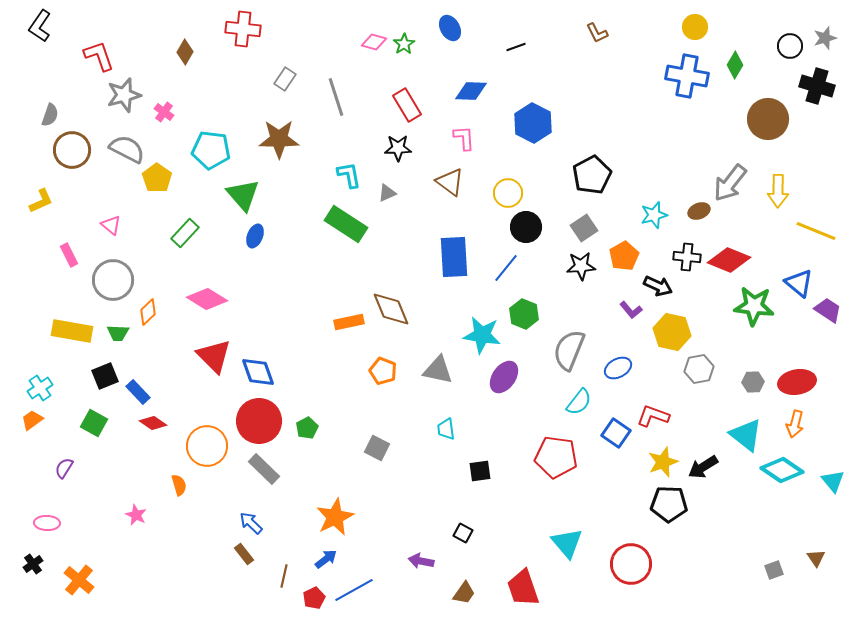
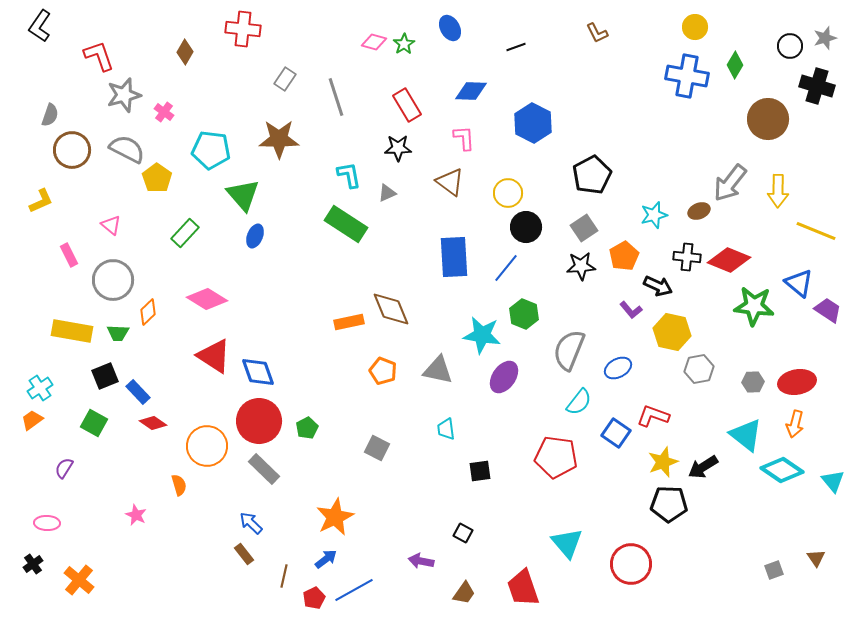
red triangle at (214, 356): rotated 12 degrees counterclockwise
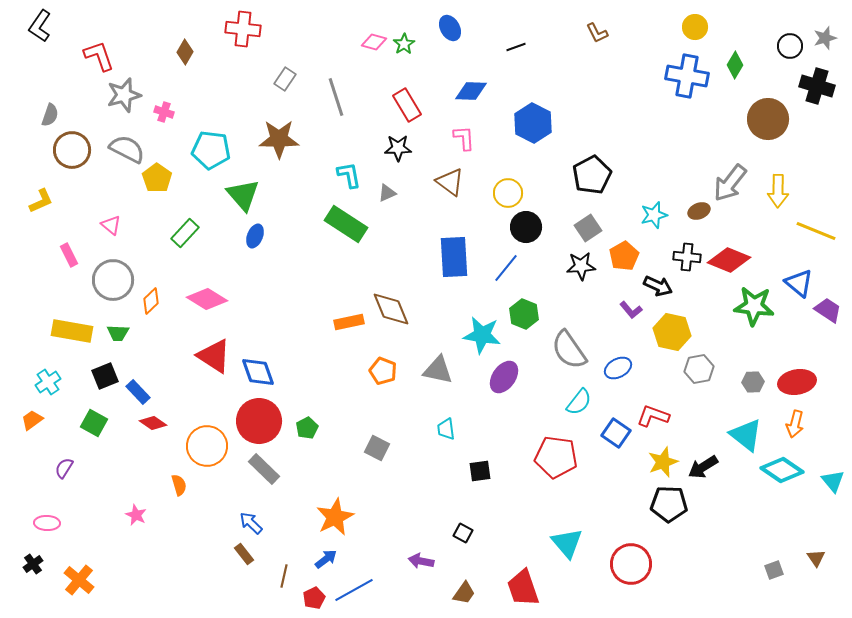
pink cross at (164, 112): rotated 18 degrees counterclockwise
gray square at (584, 228): moved 4 px right
orange diamond at (148, 312): moved 3 px right, 11 px up
gray semicircle at (569, 350): rotated 57 degrees counterclockwise
cyan cross at (40, 388): moved 8 px right, 6 px up
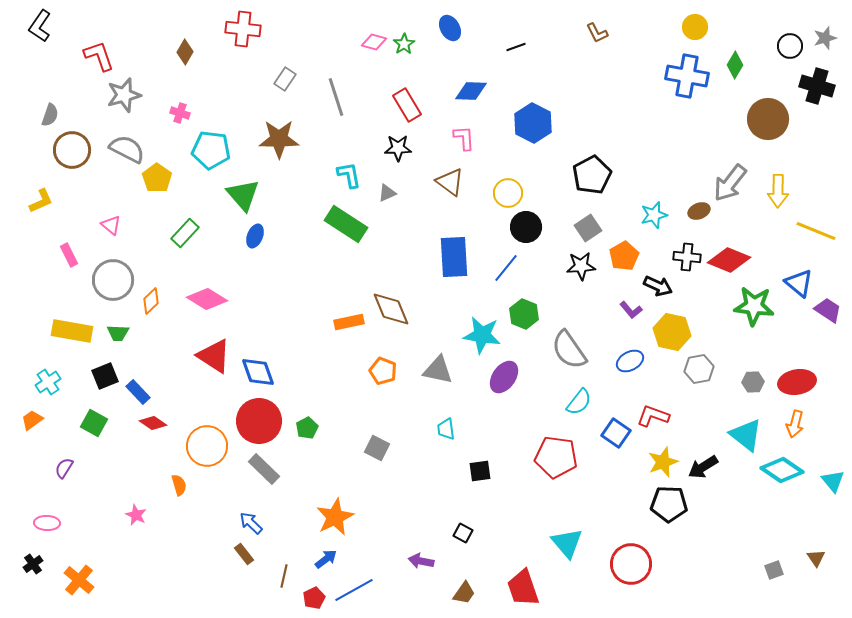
pink cross at (164, 112): moved 16 px right, 1 px down
blue ellipse at (618, 368): moved 12 px right, 7 px up
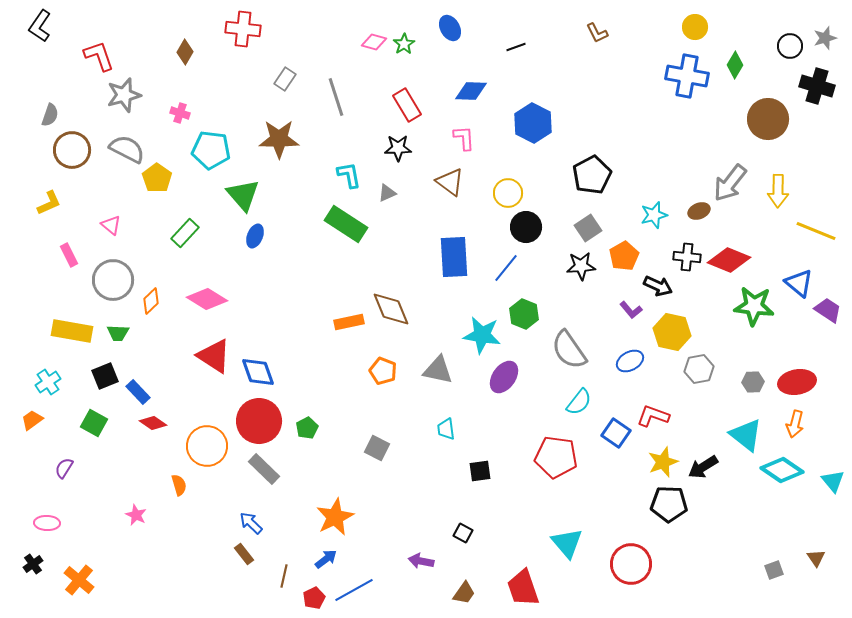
yellow L-shape at (41, 201): moved 8 px right, 2 px down
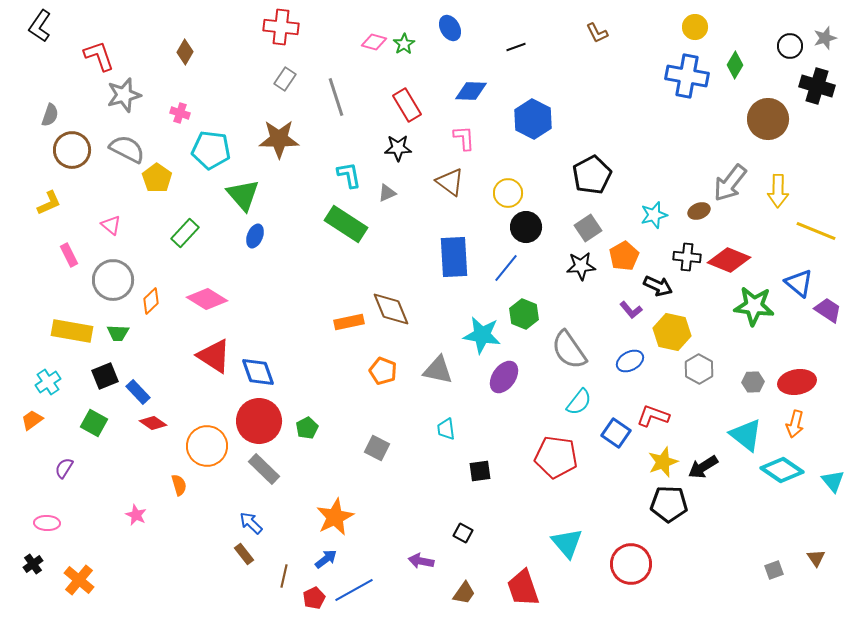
red cross at (243, 29): moved 38 px right, 2 px up
blue hexagon at (533, 123): moved 4 px up
gray hexagon at (699, 369): rotated 20 degrees counterclockwise
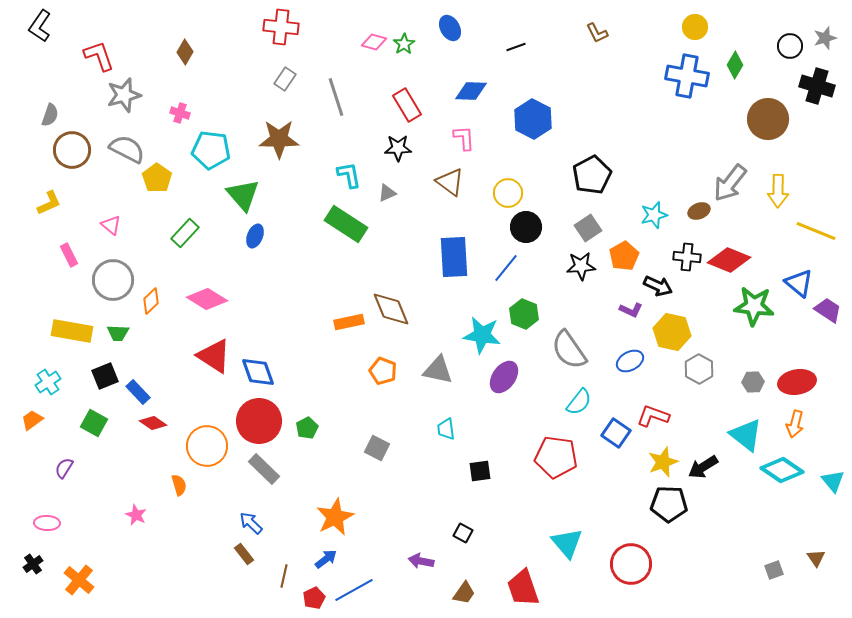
purple L-shape at (631, 310): rotated 25 degrees counterclockwise
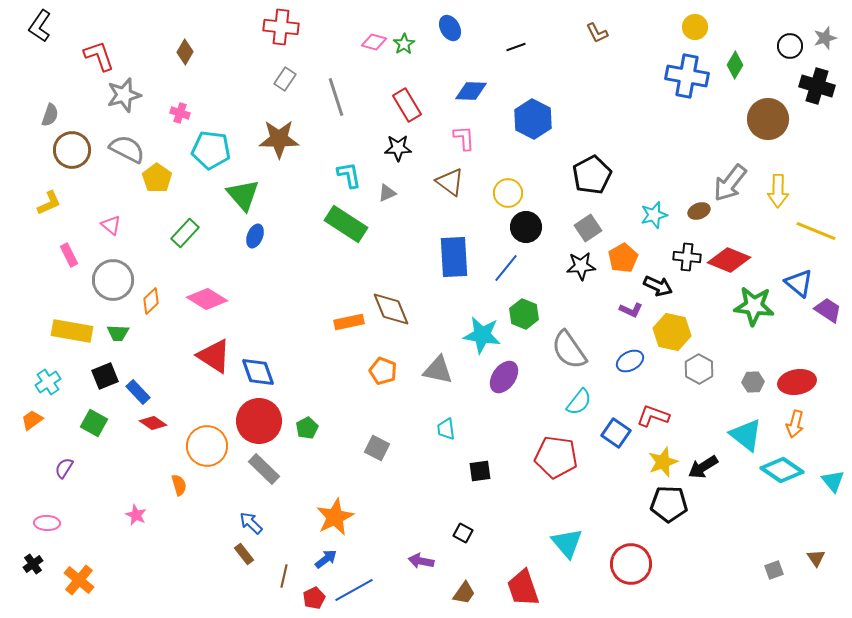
orange pentagon at (624, 256): moved 1 px left, 2 px down
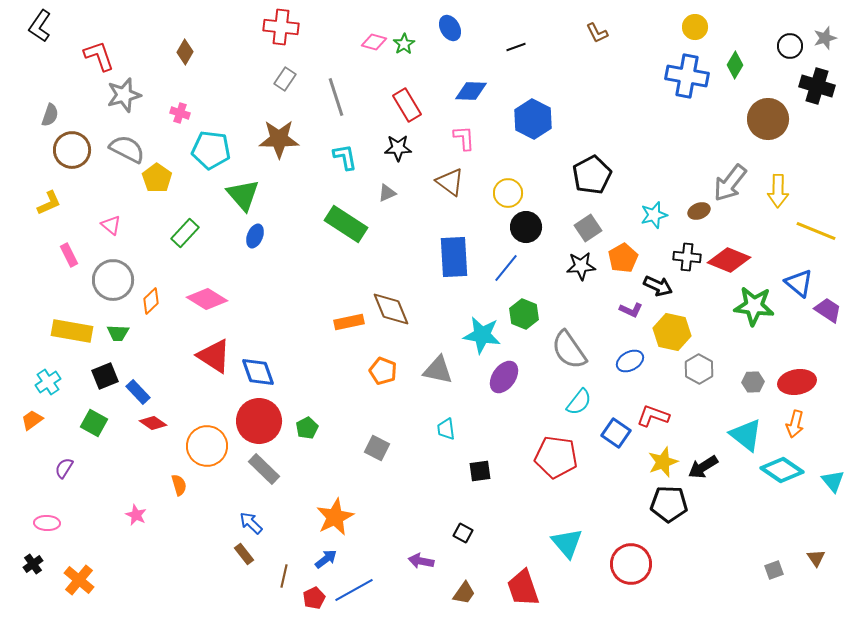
cyan L-shape at (349, 175): moved 4 px left, 18 px up
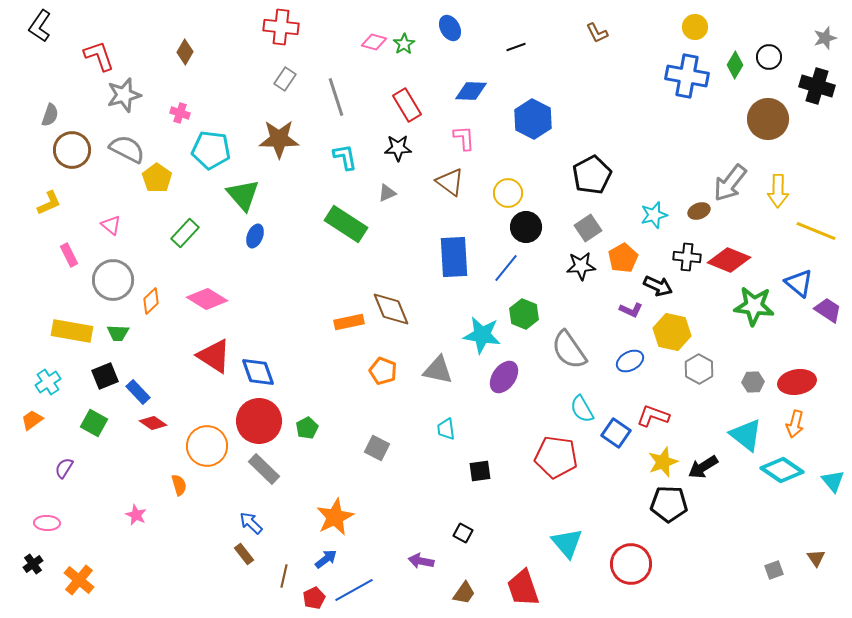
black circle at (790, 46): moved 21 px left, 11 px down
cyan semicircle at (579, 402): moved 3 px right, 7 px down; rotated 112 degrees clockwise
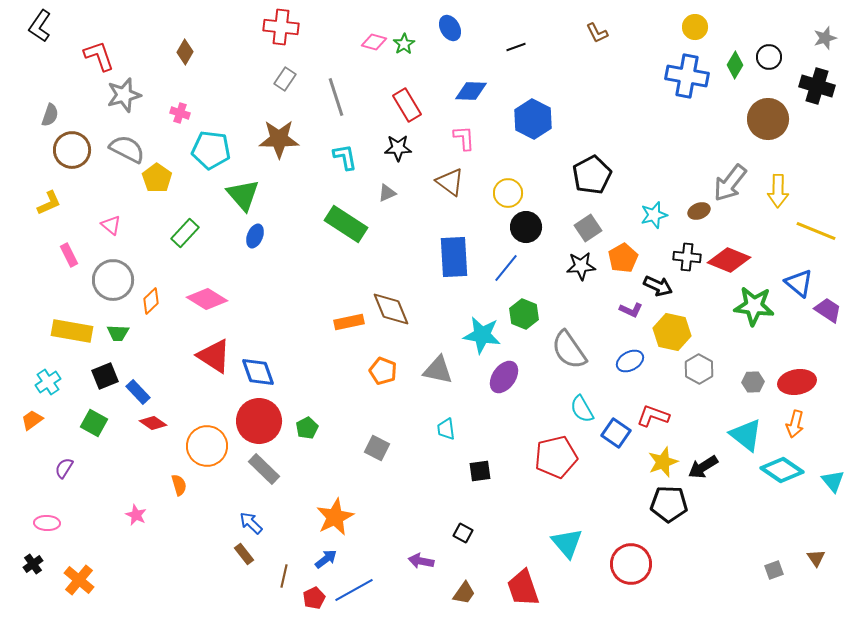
red pentagon at (556, 457): rotated 21 degrees counterclockwise
